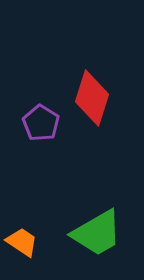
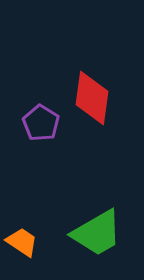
red diamond: rotated 10 degrees counterclockwise
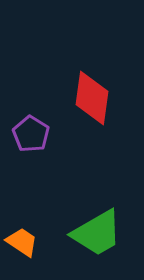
purple pentagon: moved 10 px left, 11 px down
